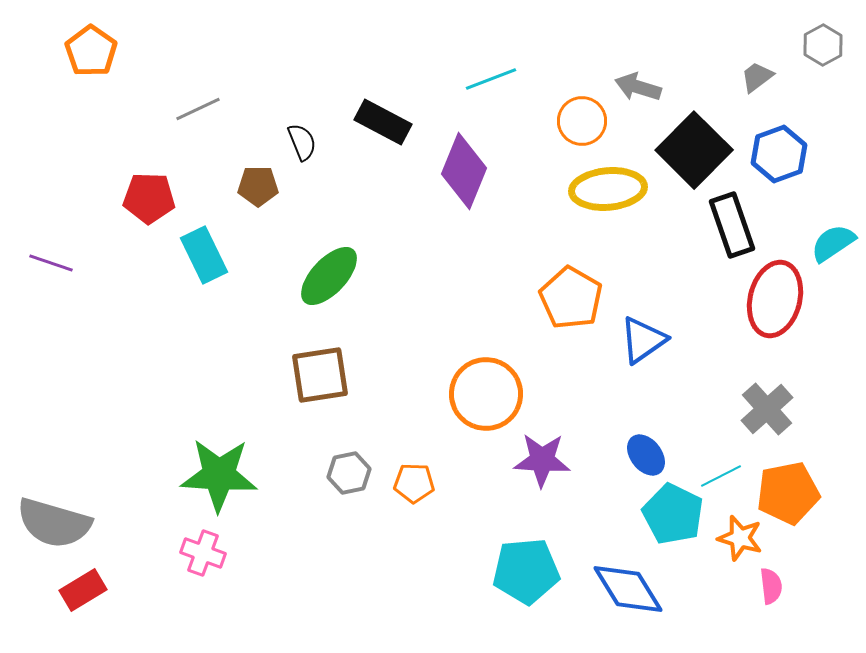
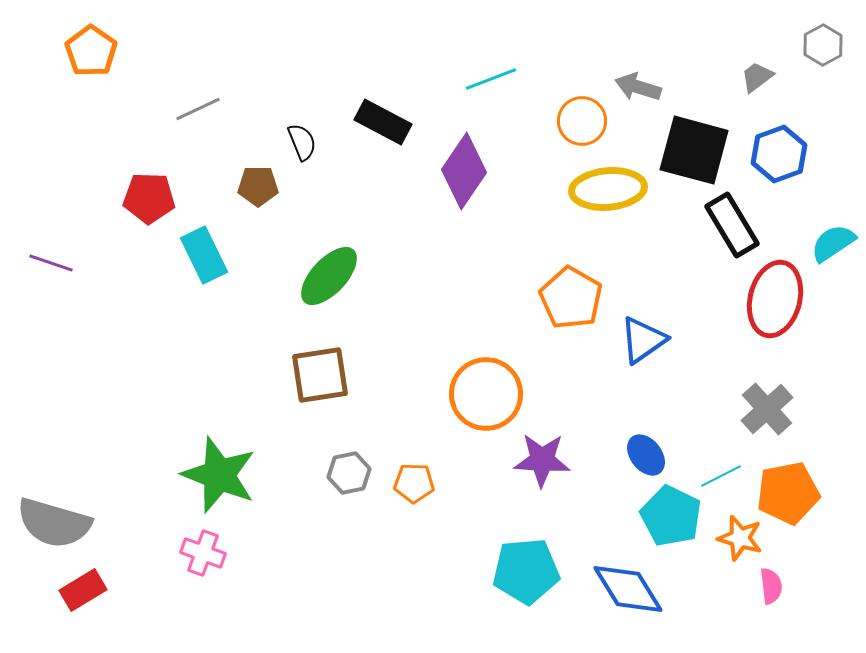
black square at (694, 150): rotated 30 degrees counterclockwise
purple diamond at (464, 171): rotated 12 degrees clockwise
black rectangle at (732, 225): rotated 12 degrees counterclockwise
green star at (219, 475): rotated 18 degrees clockwise
cyan pentagon at (673, 514): moved 2 px left, 2 px down
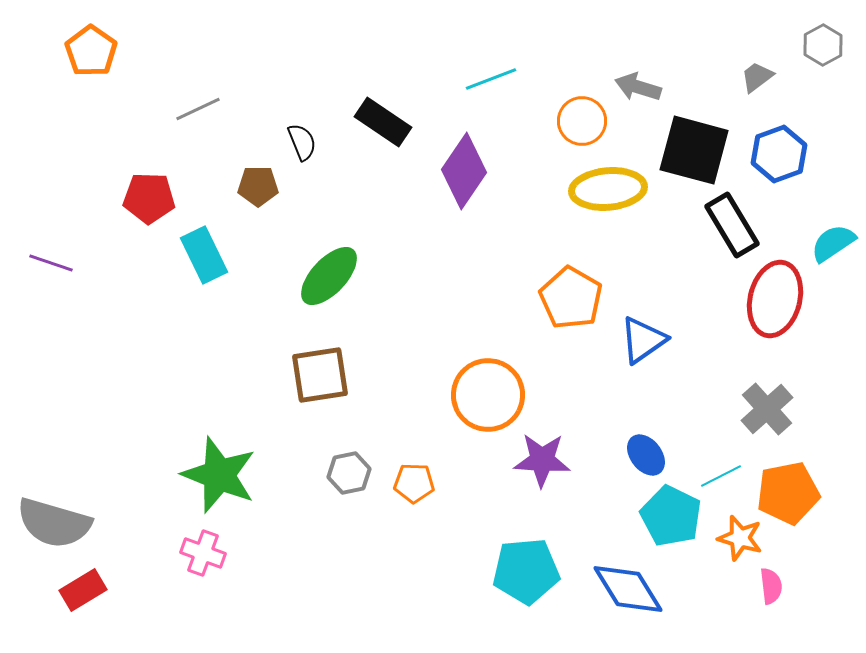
black rectangle at (383, 122): rotated 6 degrees clockwise
orange circle at (486, 394): moved 2 px right, 1 px down
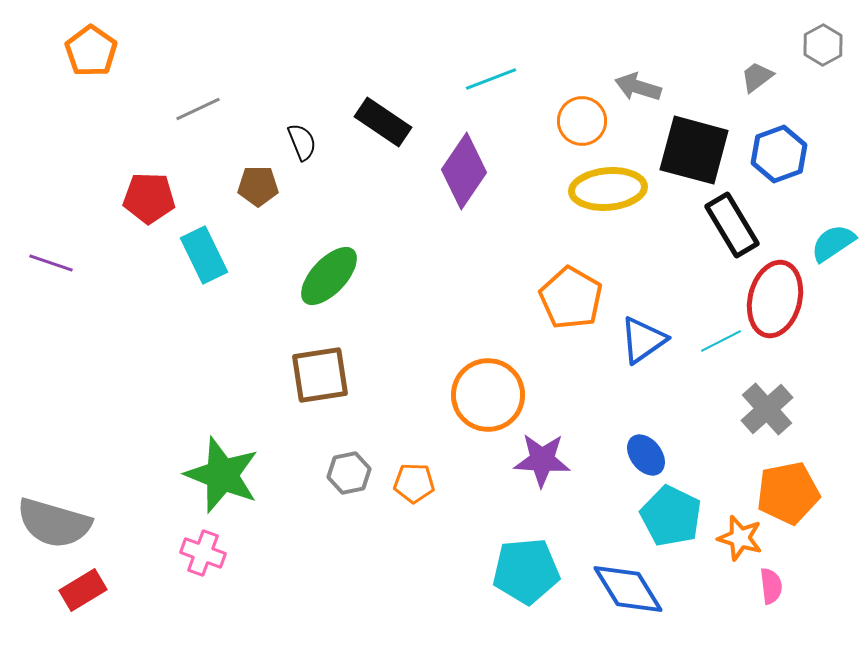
green star at (219, 475): moved 3 px right
cyan line at (721, 476): moved 135 px up
